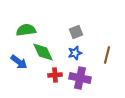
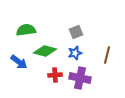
green diamond: moved 2 px right, 1 px up; rotated 50 degrees counterclockwise
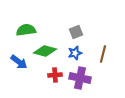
brown line: moved 4 px left, 1 px up
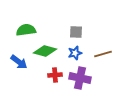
gray square: rotated 24 degrees clockwise
brown line: rotated 60 degrees clockwise
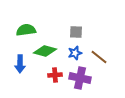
brown line: moved 4 px left, 3 px down; rotated 54 degrees clockwise
blue arrow: moved 1 px right, 2 px down; rotated 54 degrees clockwise
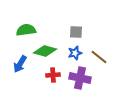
blue arrow: rotated 30 degrees clockwise
red cross: moved 2 px left
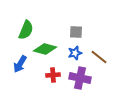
green semicircle: rotated 120 degrees clockwise
green diamond: moved 2 px up
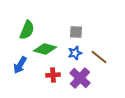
green semicircle: moved 1 px right
blue arrow: moved 1 px down
purple cross: rotated 30 degrees clockwise
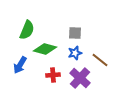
gray square: moved 1 px left, 1 px down
brown line: moved 1 px right, 3 px down
